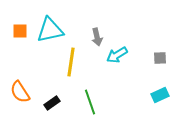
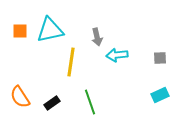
cyan arrow: rotated 25 degrees clockwise
orange semicircle: moved 5 px down
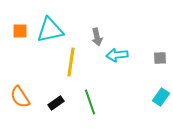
cyan rectangle: moved 1 px right, 2 px down; rotated 30 degrees counterclockwise
black rectangle: moved 4 px right
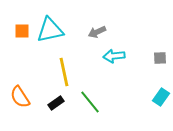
orange square: moved 2 px right
gray arrow: moved 5 px up; rotated 78 degrees clockwise
cyan arrow: moved 3 px left, 1 px down
yellow line: moved 7 px left, 10 px down; rotated 20 degrees counterclockwise
green line: rotated 20 degrees counterclockwise
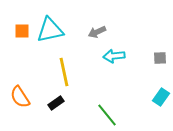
green line: moved 17 px right, 13 px down
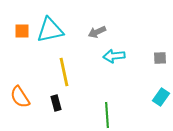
black rectangle: rotated 70 degrees counterclockwise
green line: rotated 35 degrees clockwise
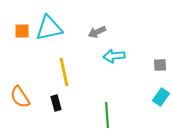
cyan triangle: moved 1 px left, 2 px up
gray square: moved 7 px down
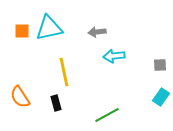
gray arrow: rotated 18 degrees clockwise
green line: rotated 65 degrees clockwise
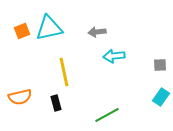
orange square: rotated 21 degrees counterclockwise
orange semicircle: rotated 70 degrees counterclockwise
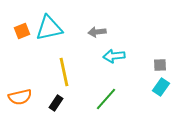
cyan rectangle: moved 10 px up
black rectangle: rotated 49 degrees clockwise
green line: moved 1 px left, 16 px up; rotated 20 degrees counterclockwise
